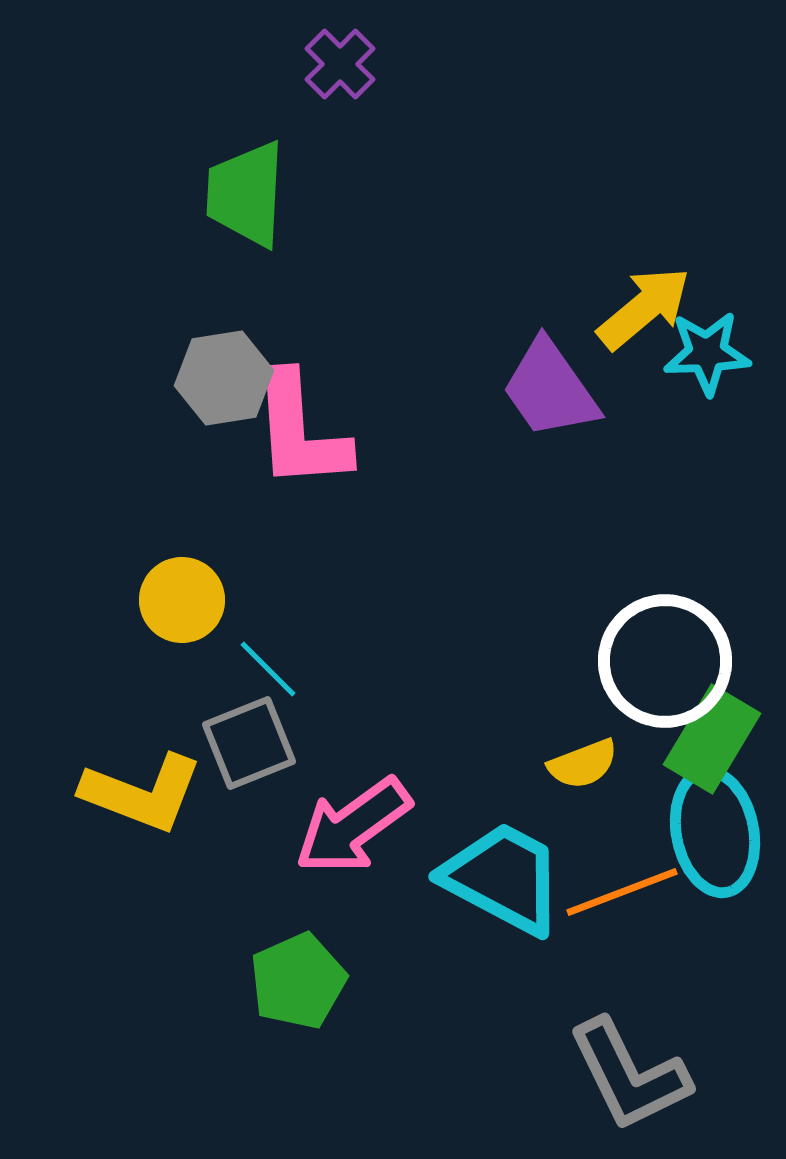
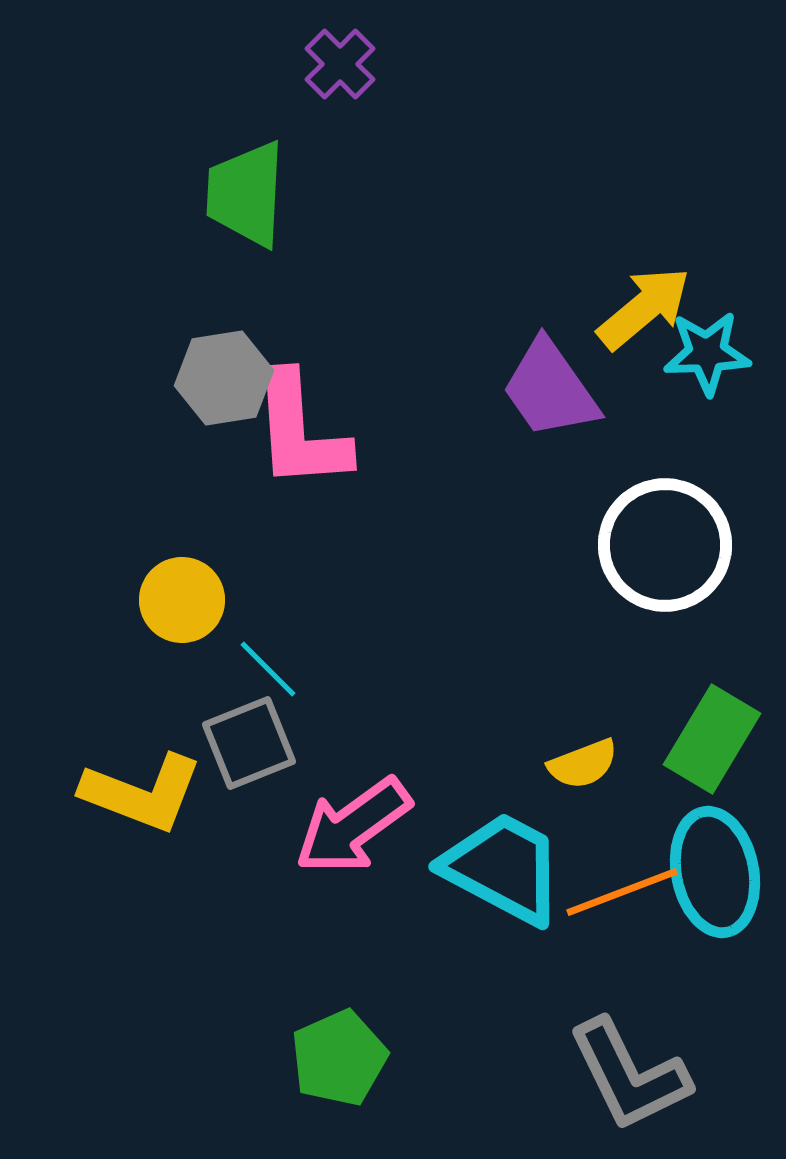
white circle: moved 116 px up
cyan ellipse: moved 40 px down
cyan trapezoid: moved 10 px up
green pentagon: moved 41 px right, 77 px down
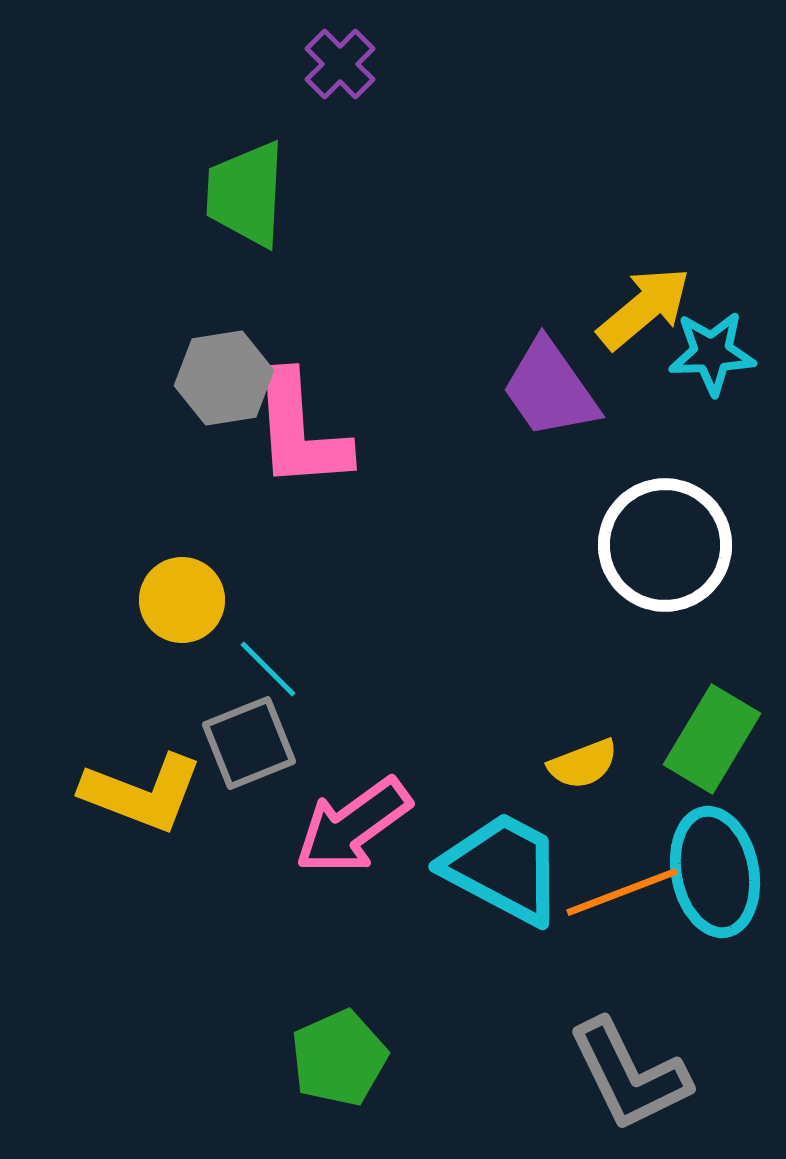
cyan star: moved 5 px right
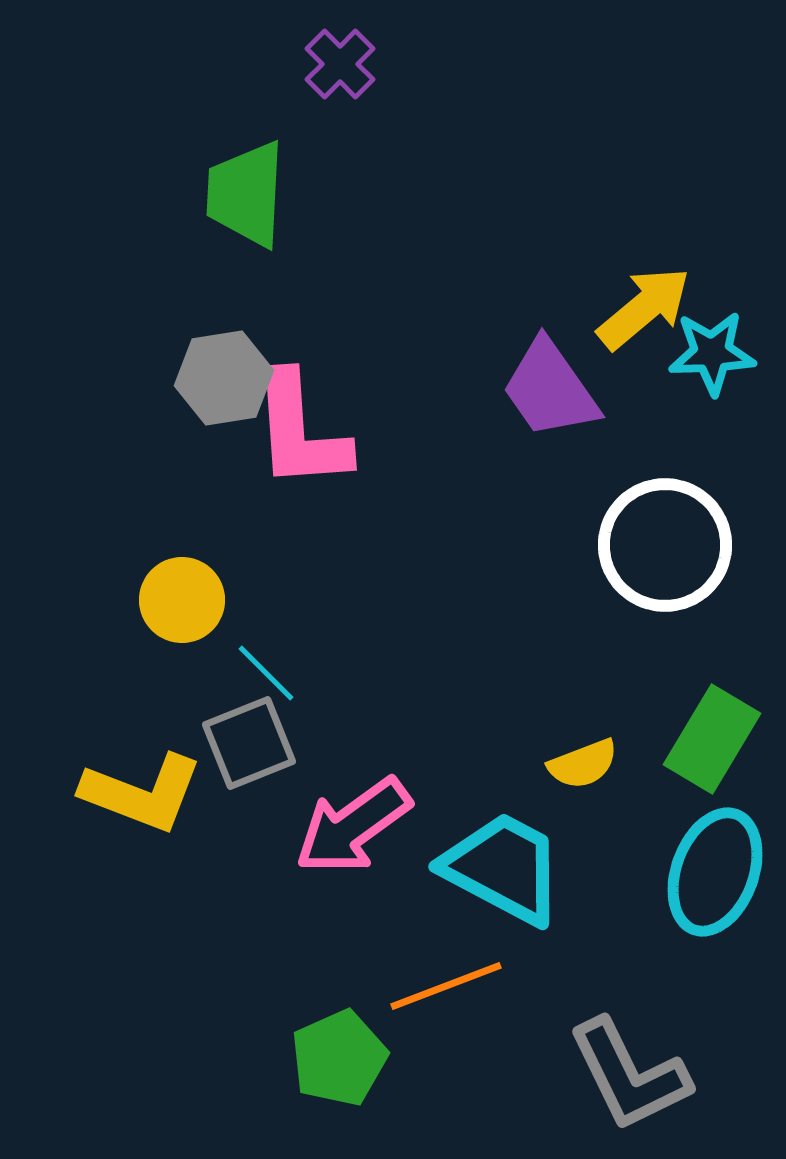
cyan line: moved 2 px left, 4 px down
cyan ellipse: rotated 31 degrees clockwise
orange line: moved 176 px left, 94 px down
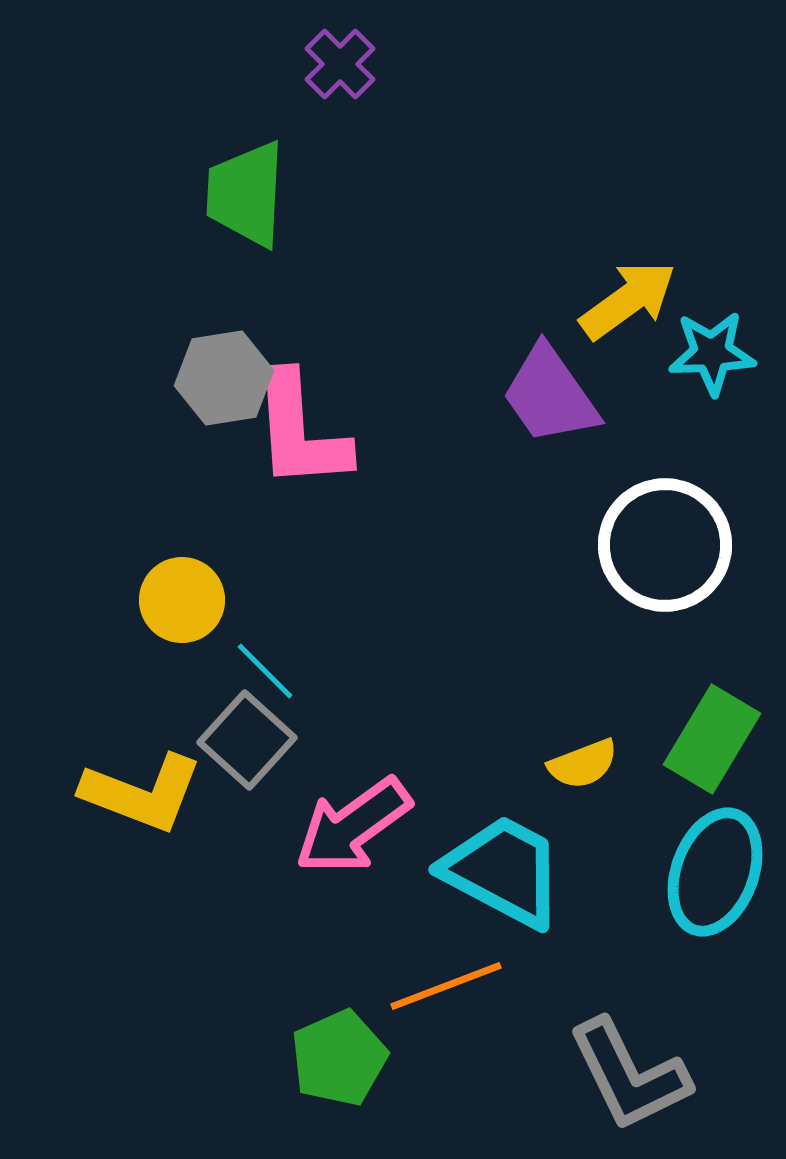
yellow arrow: moved 16 px left, 8 px up; rotated 4 degrees clockwise
purple trapezoid: moved 6 px down
cyan line: moved 1 px left, 2 px up
gray square: moved 2 px left, 3 px up; rotated 26 degrees counterclockwise
cyan trapezoid: moved 3 px down
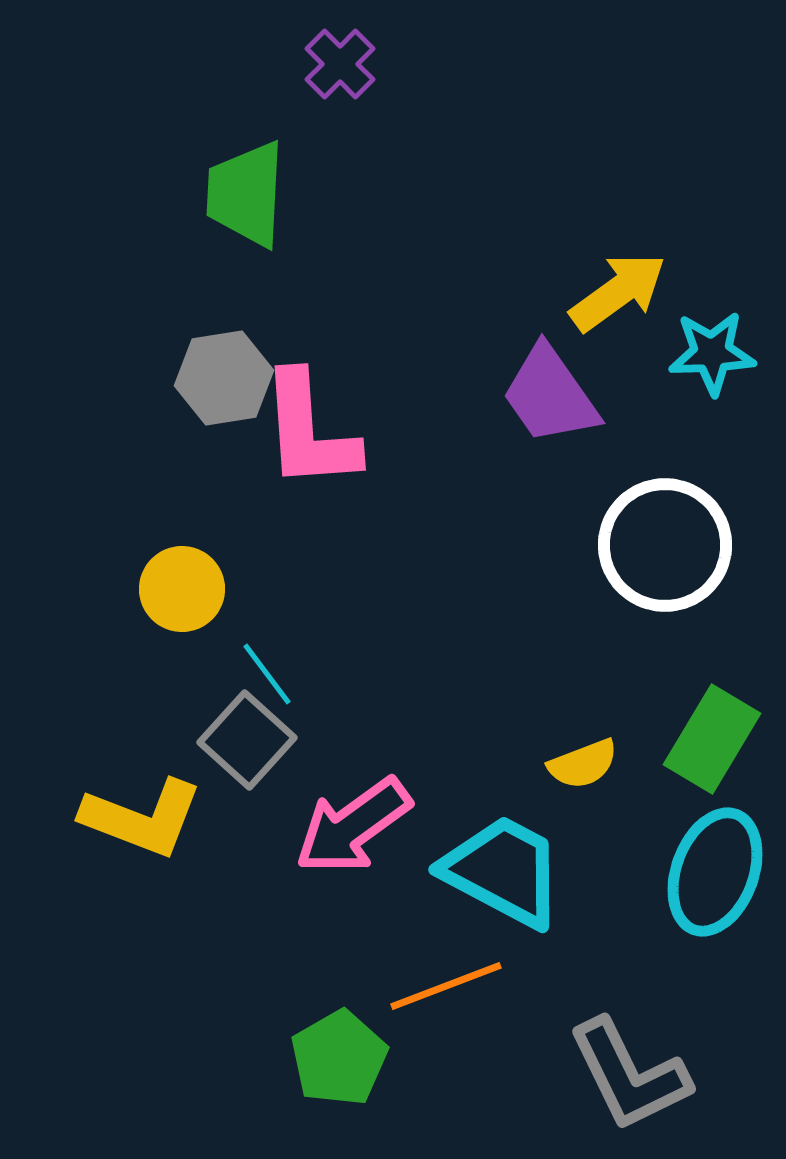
yellow arrow: moved 10 px left, 8 px up
pink L-shape: moved 9 px right
yellow circle: moved 11 px up
cyan line: moved 2 px right, 3 px down; rotated 8 degrees clockwise
yellow L-shape: moved 25 px down
green pentagon: rotated 6 degrees counterclockwise
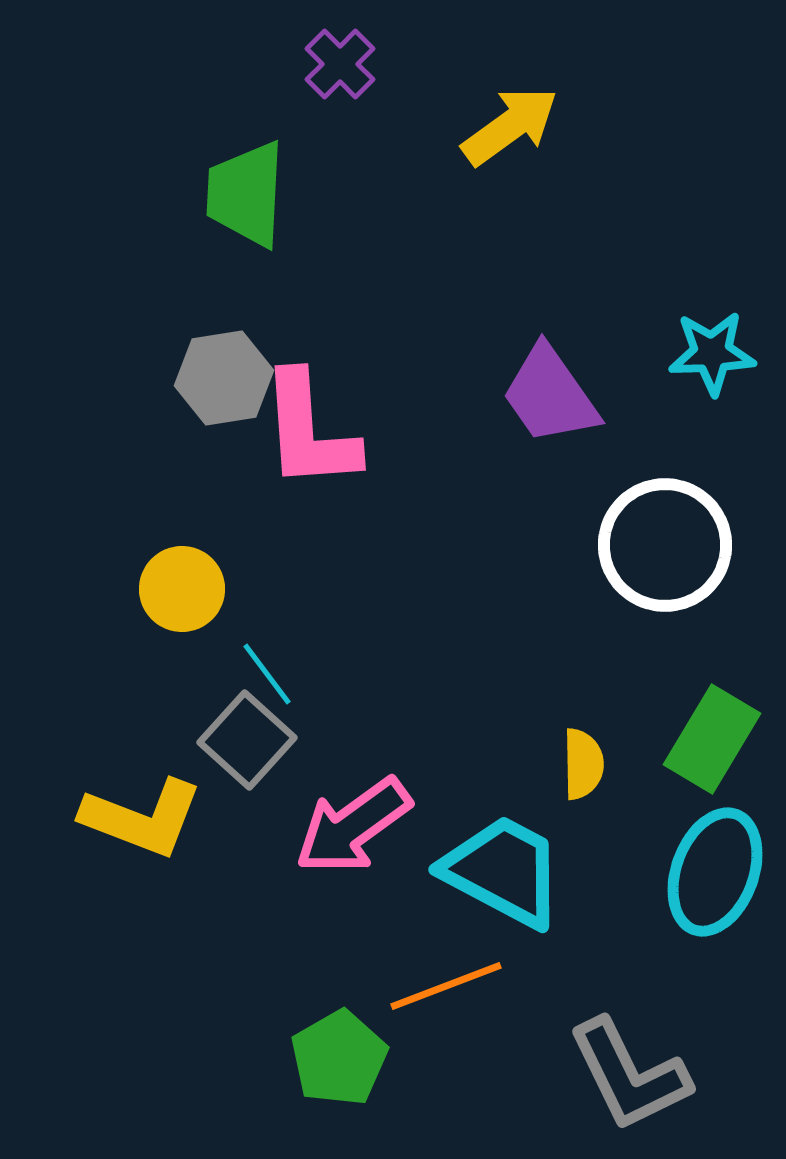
yellow arrow: moved 108 px left, 166 px up
yellow semicircle: rotated 70 degrees counterclockwise
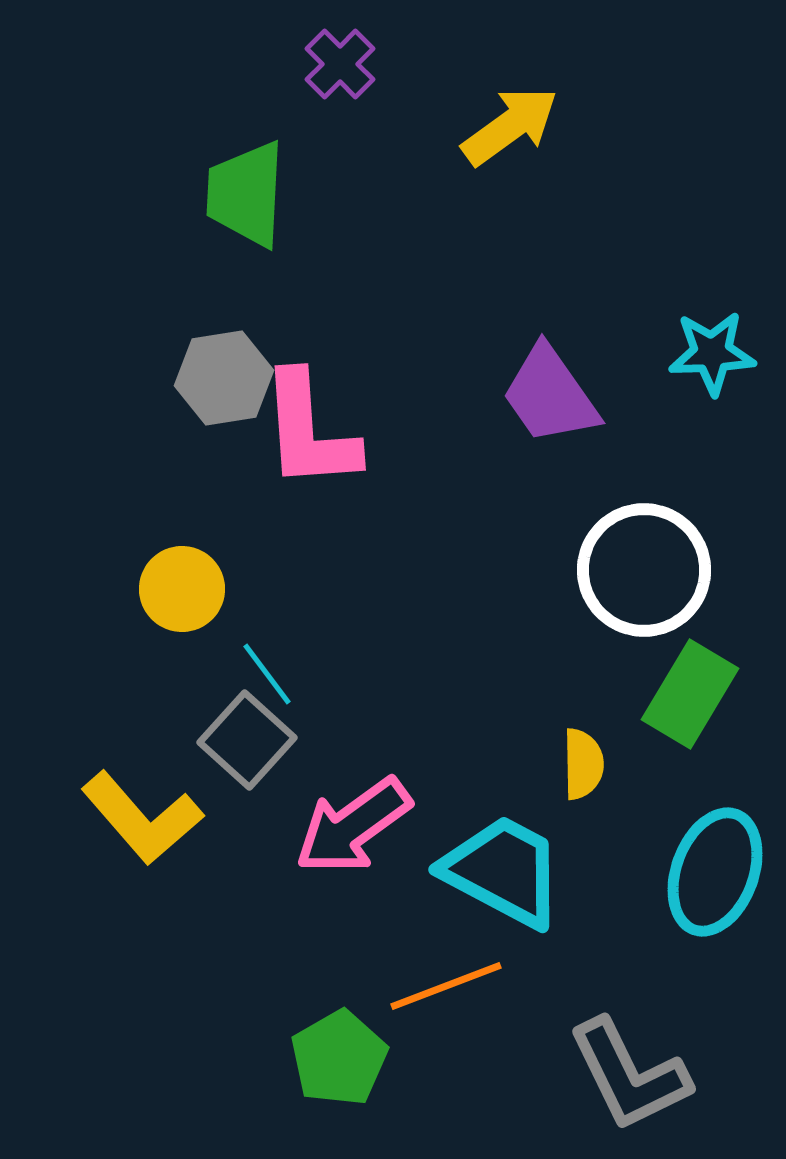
white circle: moved 21 px left, 25 px down
green rectangle: moved 22 px left, 45 px up
yellow L-shape: rotated 28 degrees clockwise
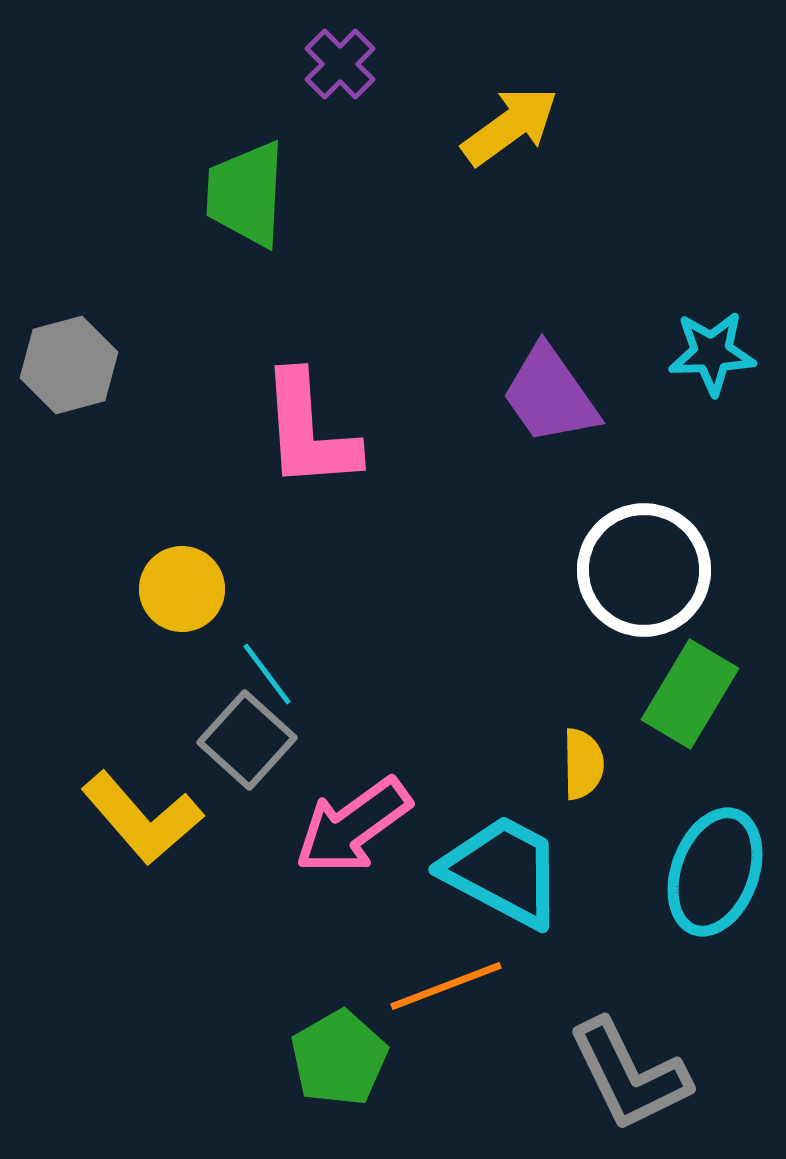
gray hexagon: moved 155 px left, 13 px up; rotated 6 degrees counterclockwise
